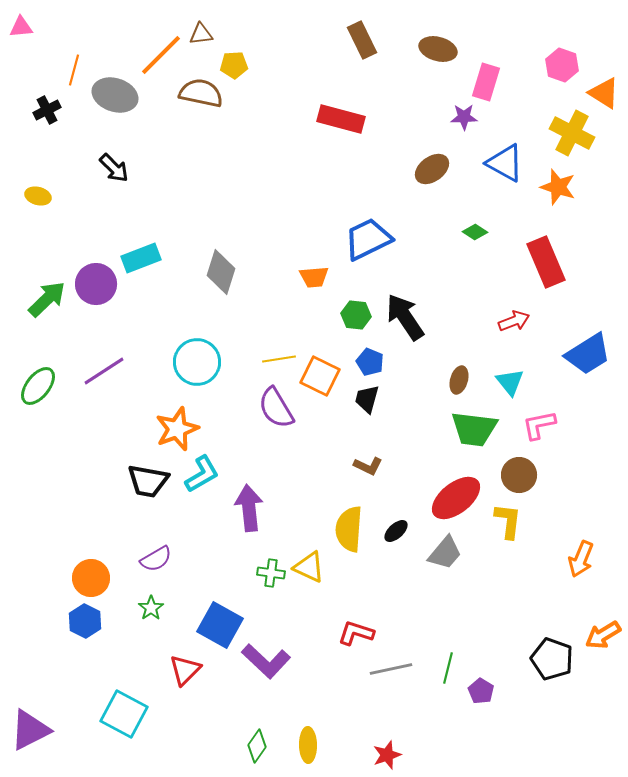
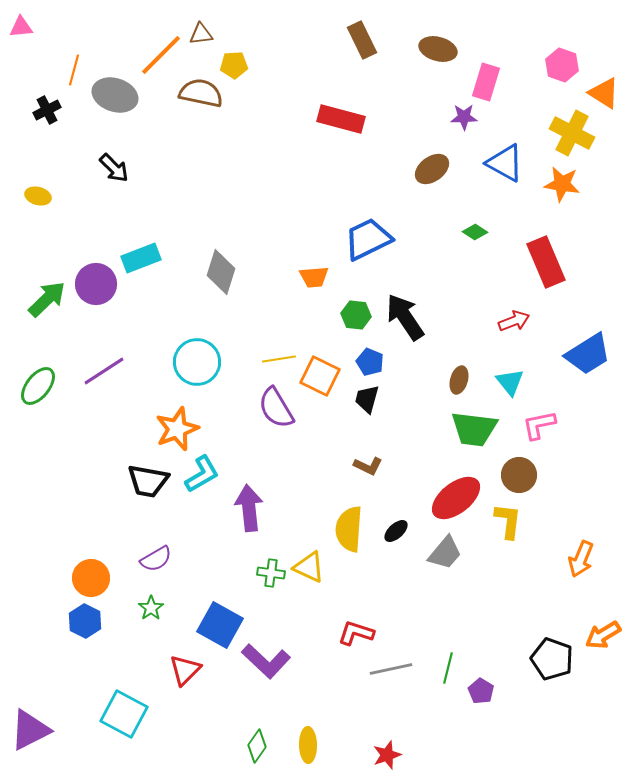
orange star at (558, 187): moved 4 px right, 3 px up; rotated 9 degrees counterclockwise
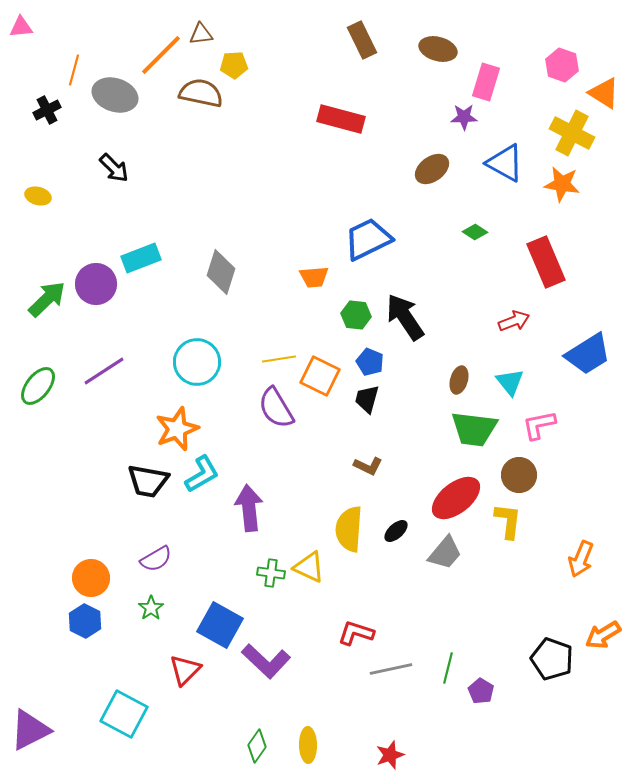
red star at (387, 755): moved 3 px right
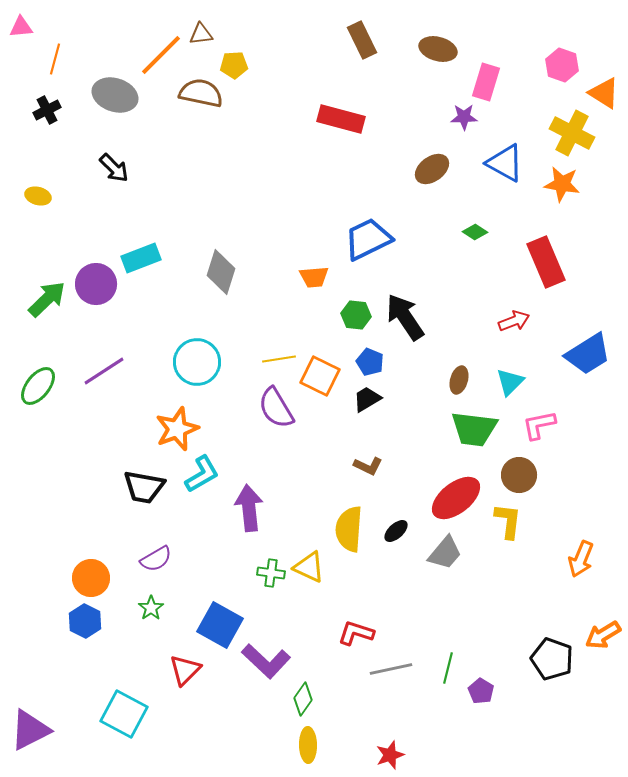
orange line at (74, 70): moved 19 px left, 11 px up
cyan triangle at (510, 382): rotated 24 degrees clockwise
black trapezoid at (367, 399): rotated 44 degrees clockwise
black trapezoid at (148, 481): moved 4 px left, 6 px down
green diamond at (257, 746): moved 46 px right, 47 px up
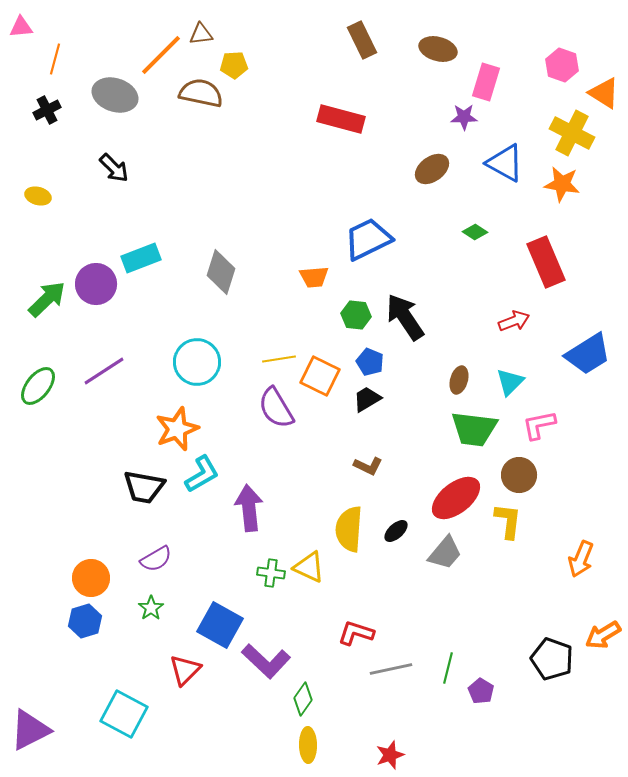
blue hexagon at (85, 621): rotated 16 degrees clockwise
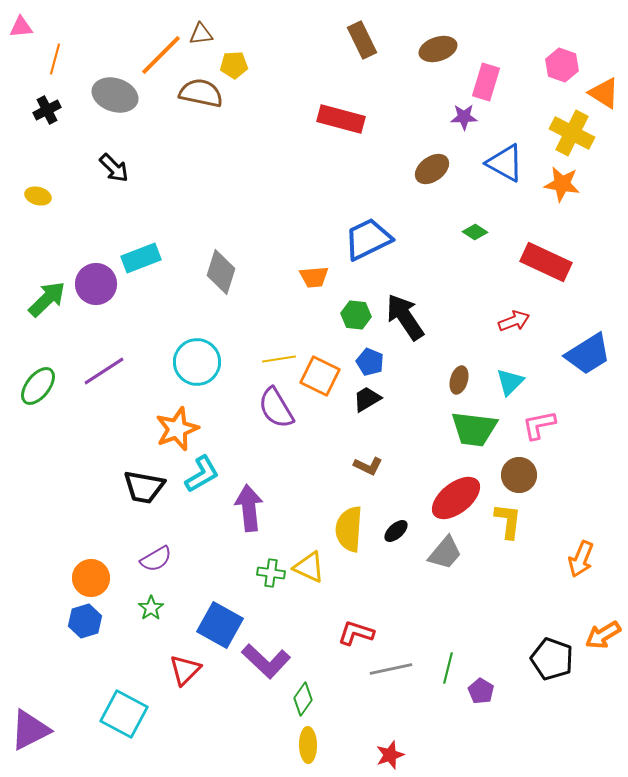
brown ellipse at (438, 49): rotated 33 degrees counterclockwise
red rectangle at (546, 262): rotated 42 degrees counterclockwise
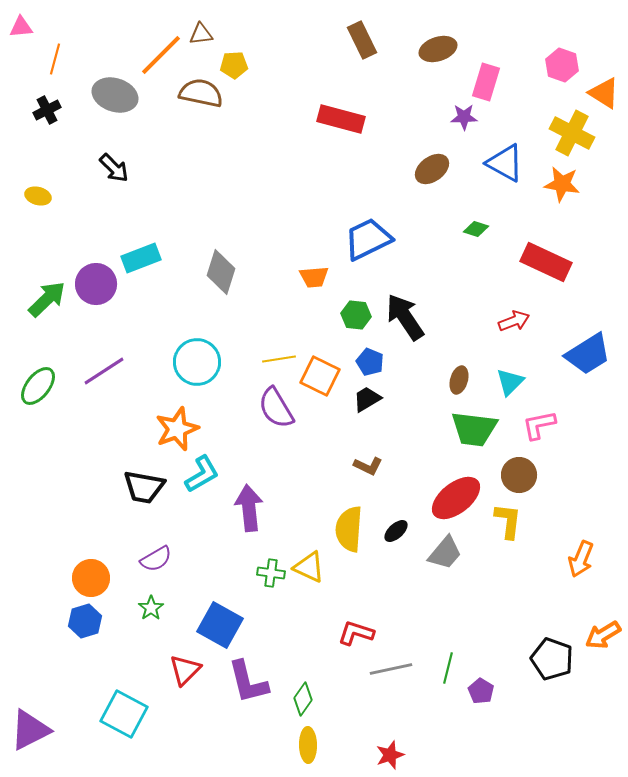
green diamond at (475, 232): moved 1 px right, 3 px up; rotated 15 degrees counterclockwise
purple L-shape at (266, 661): moved 18 px left, 21 px down; rotated 33 degrees clockwise
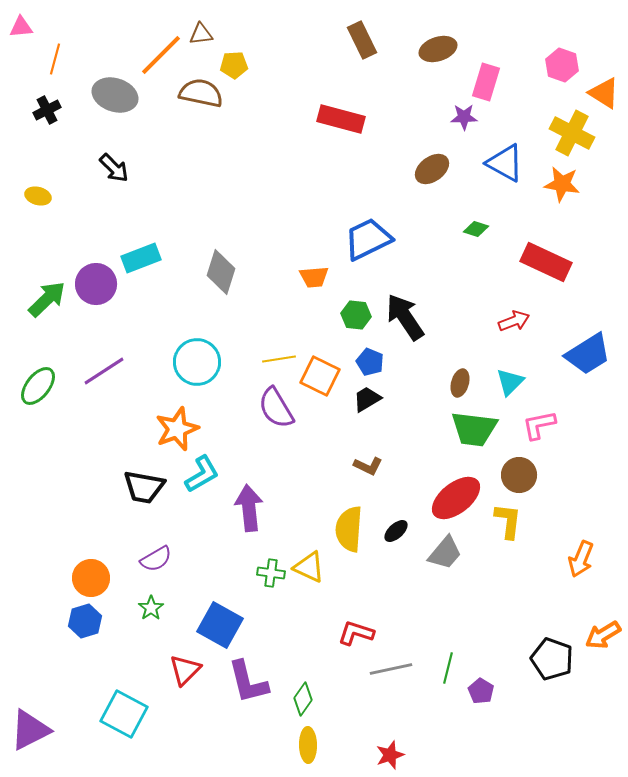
brown ellipse at (459, 380): moved 1 px right, 3 px down
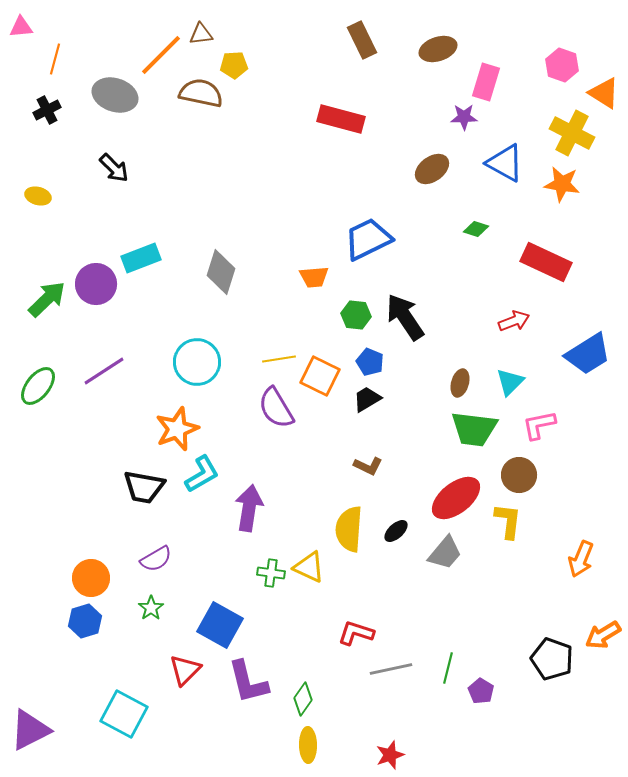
purple arrow at (249, 508): rotated 15 degrees clockwise
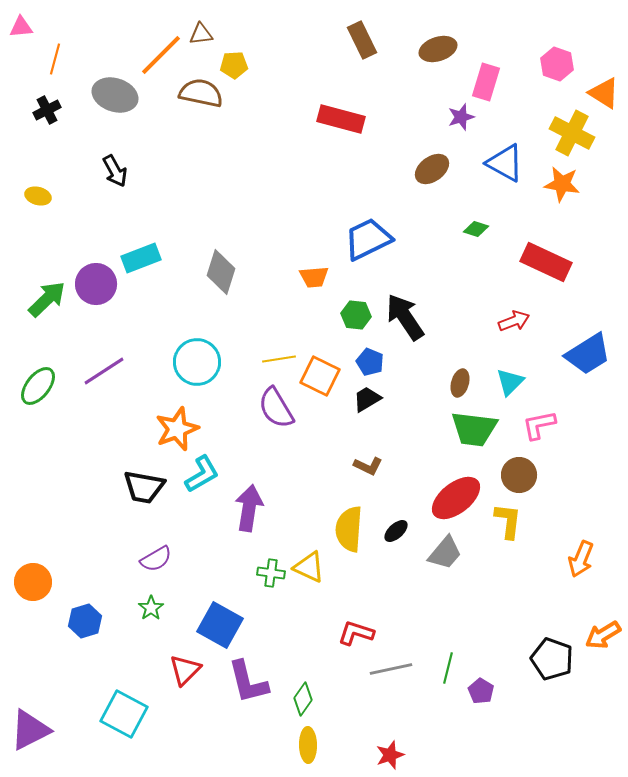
pink hexagon at (562, 65): moved 5 px left, 1 px up
purple star at (464, 117): moved 3 px left; rotated 16 degrees counterclockwise
black arrow at (114, 168): moved 1 px right, 3 px down; rotated 16 degrees clockwise
orange circle at (91, 578): moved 58 px left, 4 px down
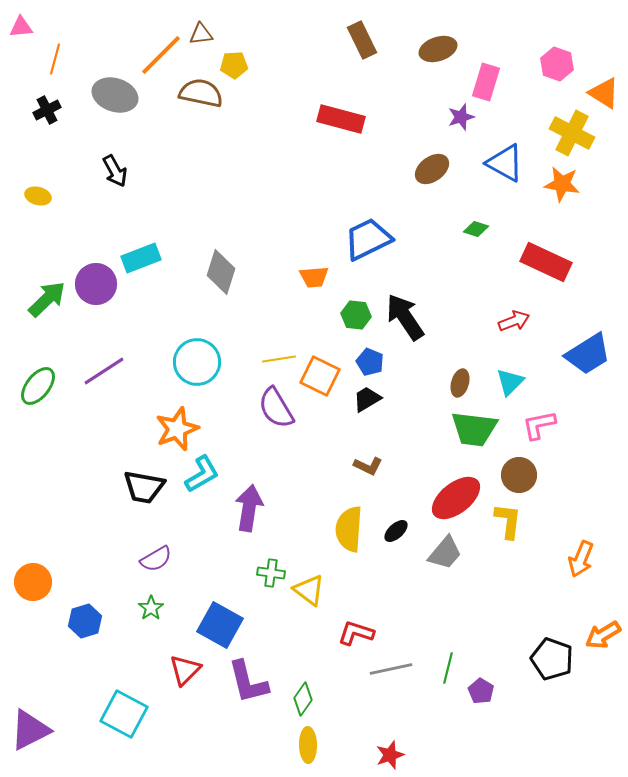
yellow triangle at (309, 567): moved 23 px down; rotated 12 degrees clockwise
